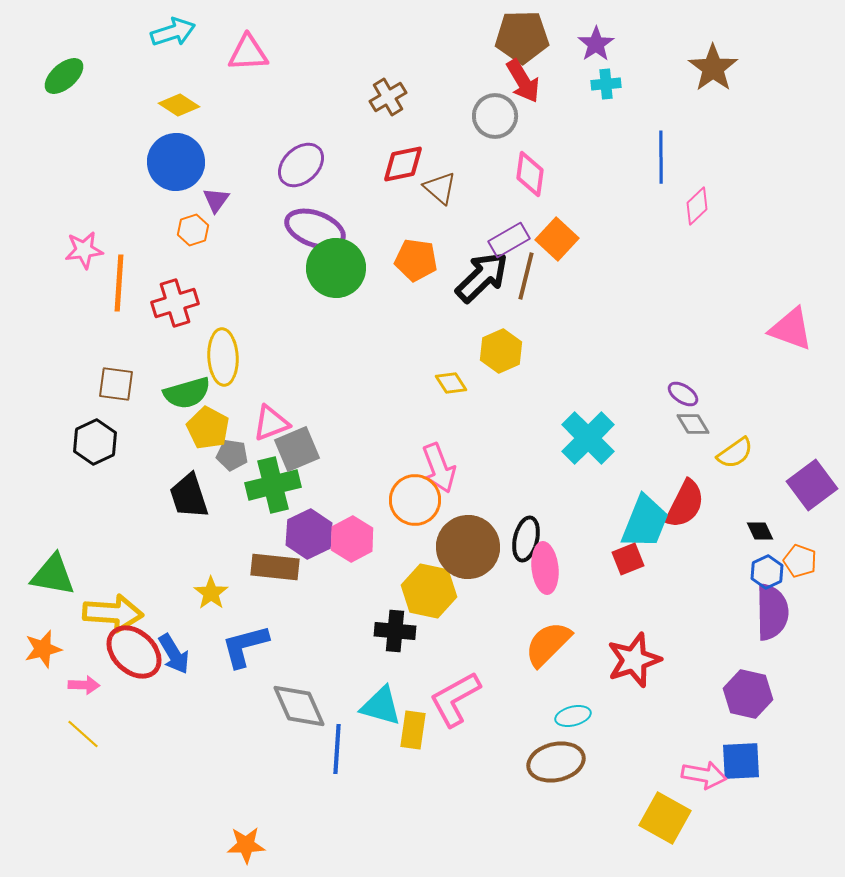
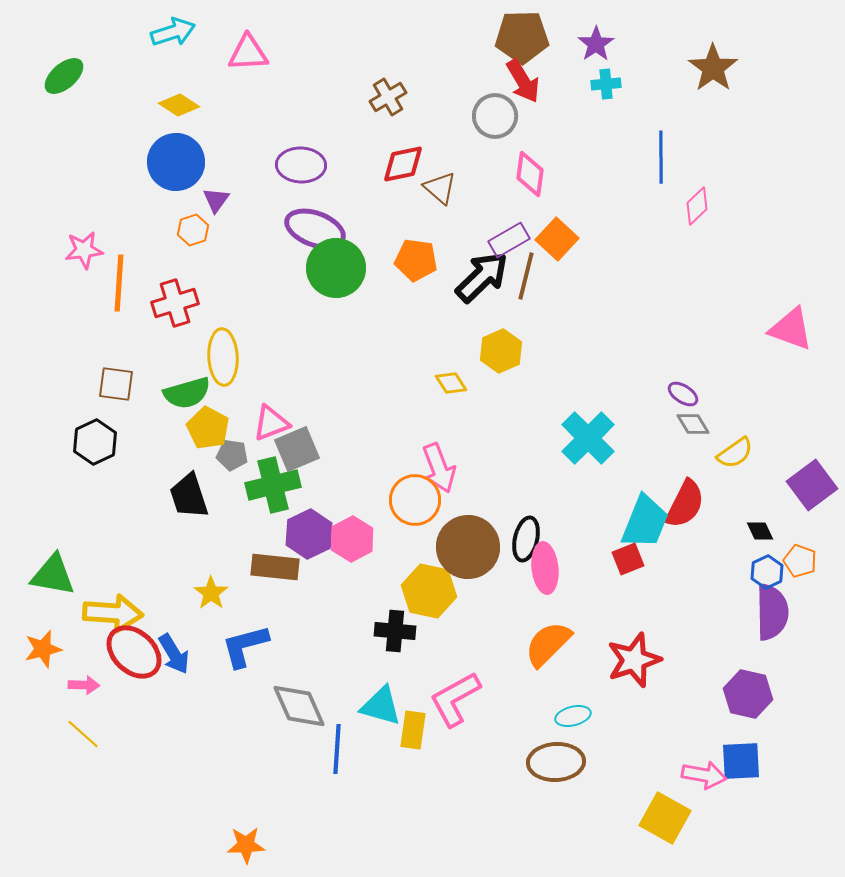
purple ellipse at (301, 165): rotated 45 degrees clockwise
brown ellipse at (556, 762): rotated 10 degrees clockwise
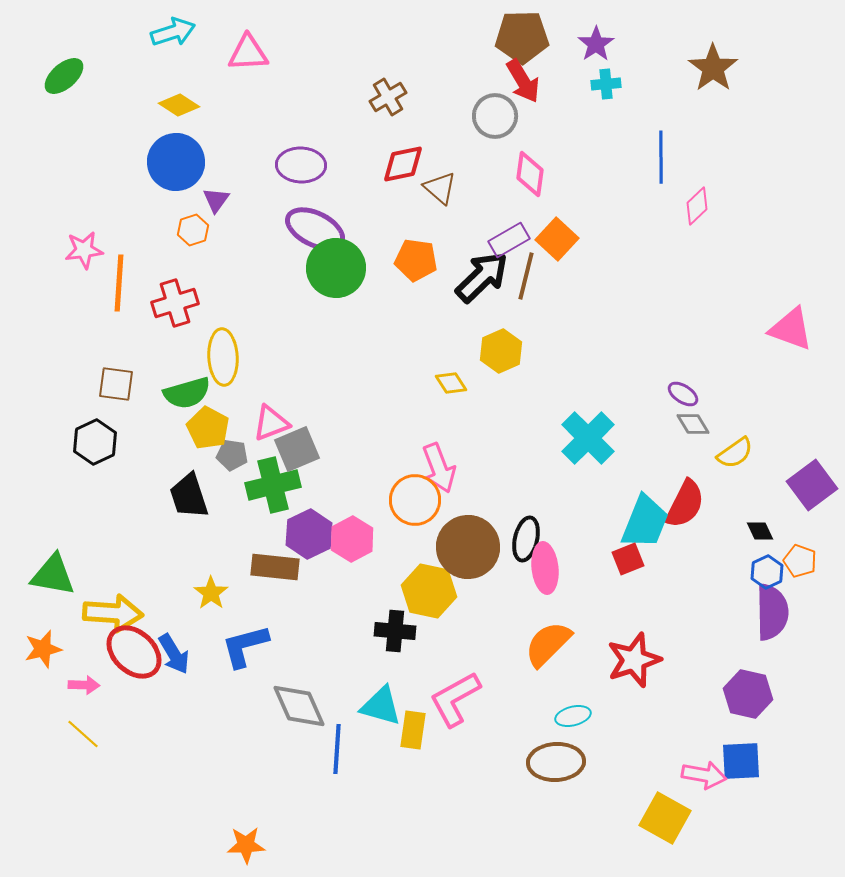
purple ellipse at (315, 229): rotated 6 degrees clockwise
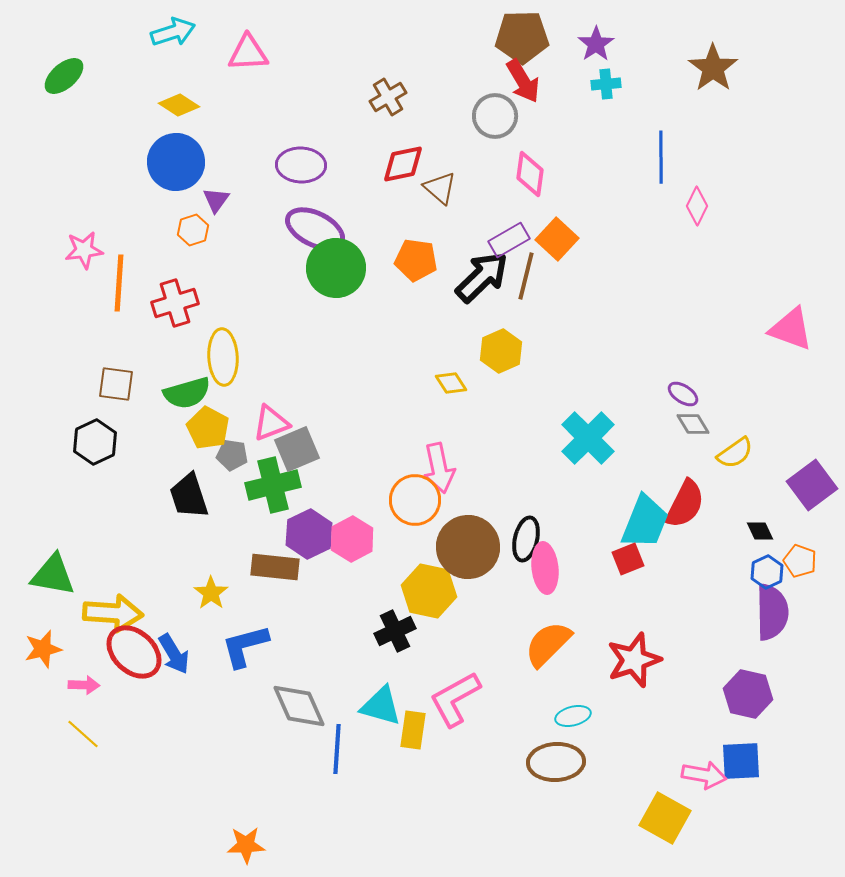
pink diamond at (697, 206): rotated 21 degrees counterclockwise
pink arrow at (439, 468): rotated 9 degrees clockwise
black cross at (395, 631): rotated 30 degrees counterclockwise
